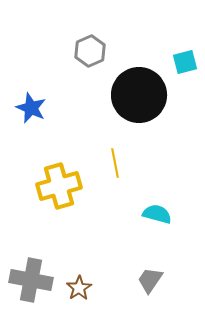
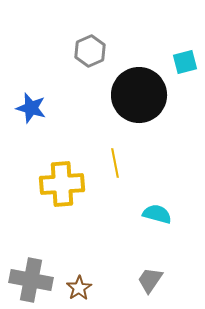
blue star: rotated 8 degrees counterclockwise
yellow cross: moved 3 px right, 2 px up; rotated 12 degrees clockwise
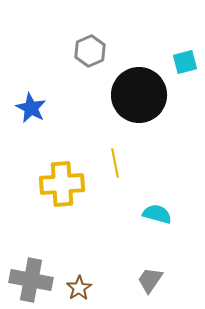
blue star: rotated 12 degrees clockwise
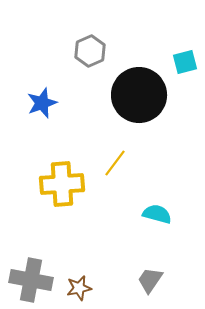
blue star: moved 11 px right, 5 px up; rotated 24 degrees clockwise
yellow line: rotated 48 degrees clockwise
brown star: rotated 20 degrees clockwise
